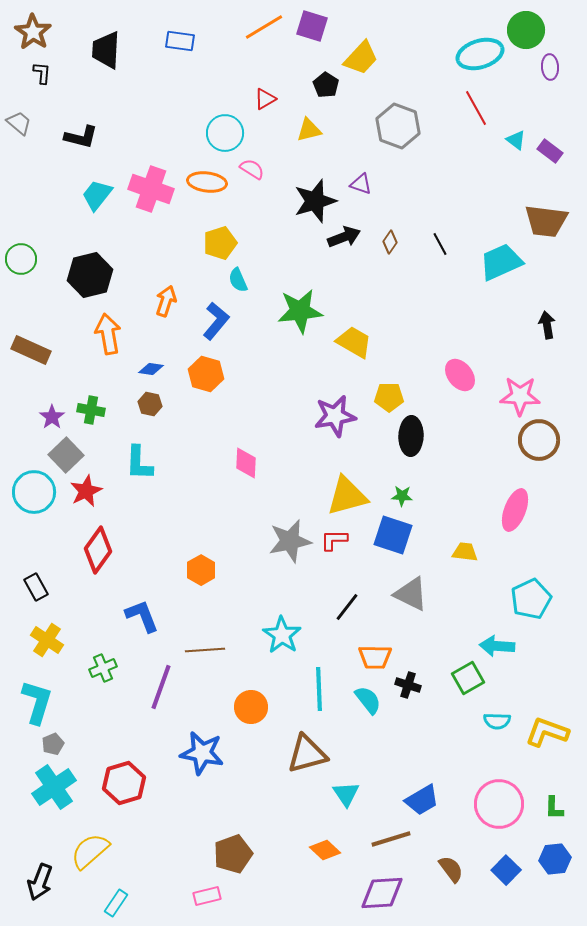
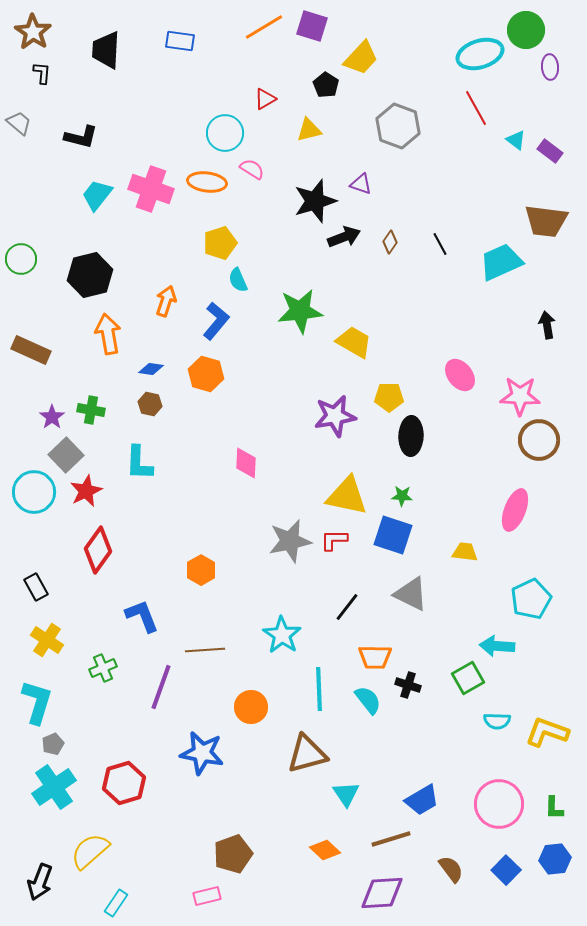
yellow triangle at (347, 496): rotated 27 degrees clockwise
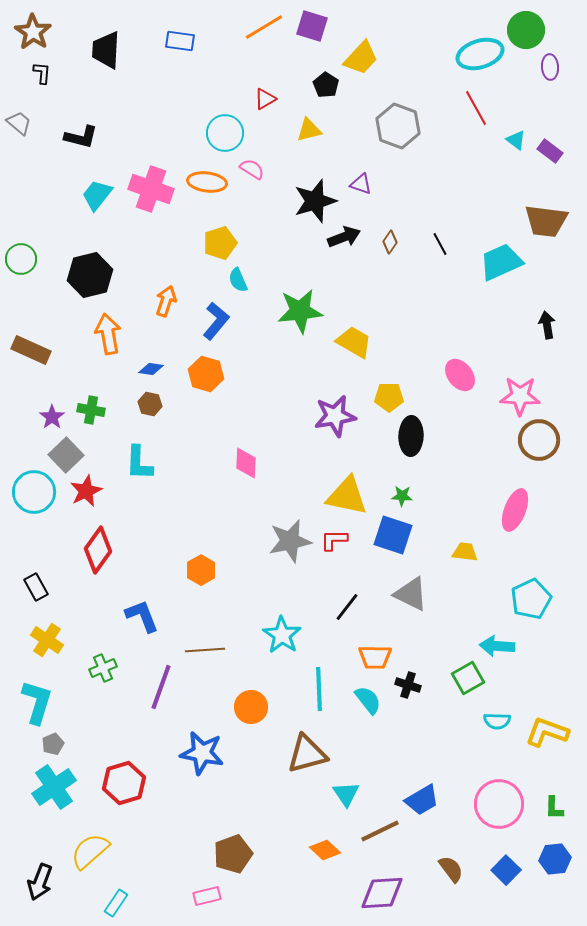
brown line at (391, 839): moved 11 px left, 8 px up; rotated 9 degrees counterclockwise
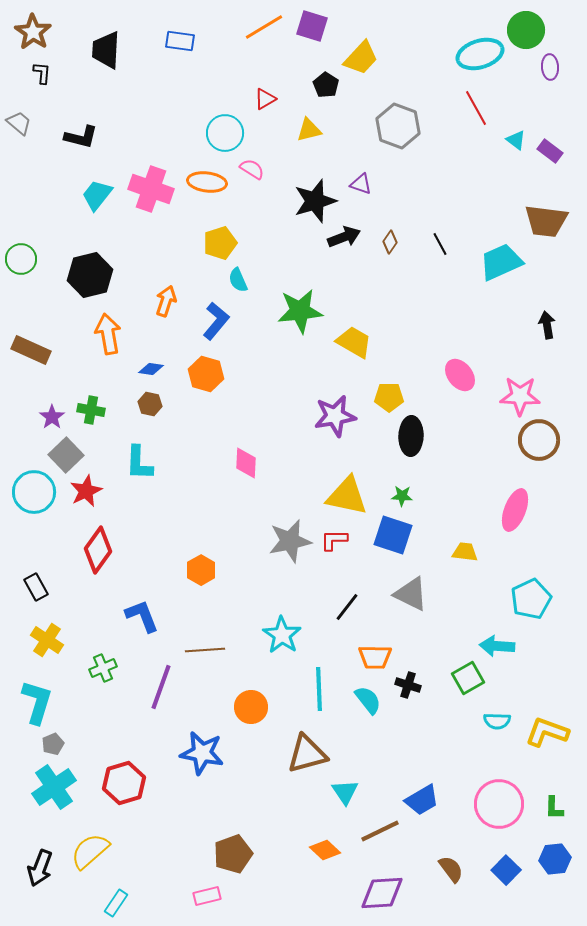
cyan triangle at (346, 794): moved 1 px left, 2 px up
black arrow at (40, 882): moved 14 px up
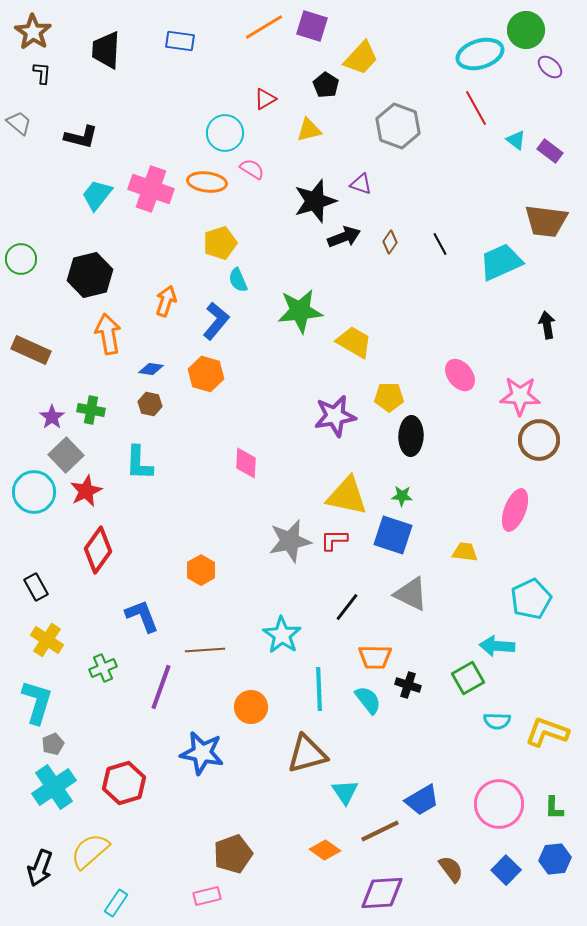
purple ellipse at (550, 67): rotated 45 degrees counterclockwise
orange diamond at (325, 850): rotated 8 degrees counterclockwise
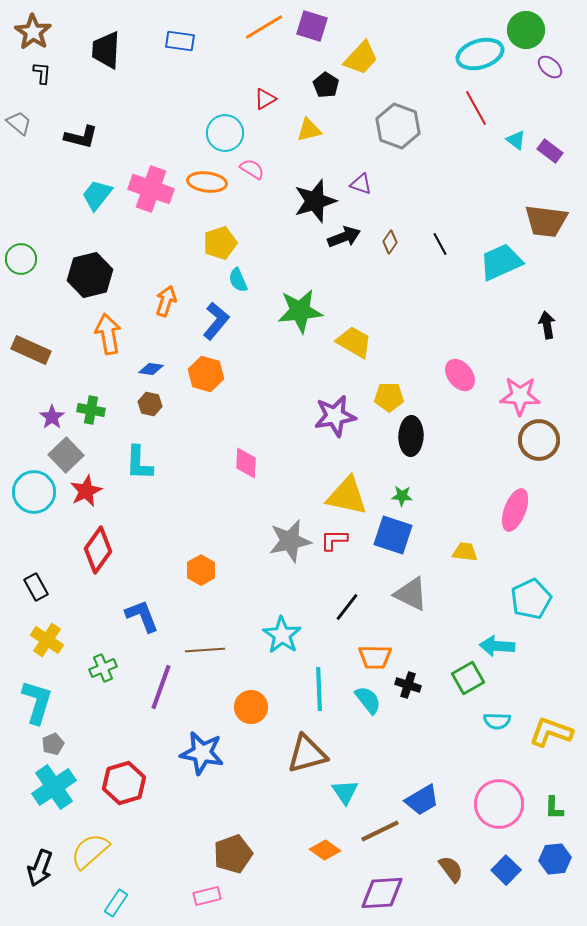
yellow L-shape at (547, 732): moved 4 px right
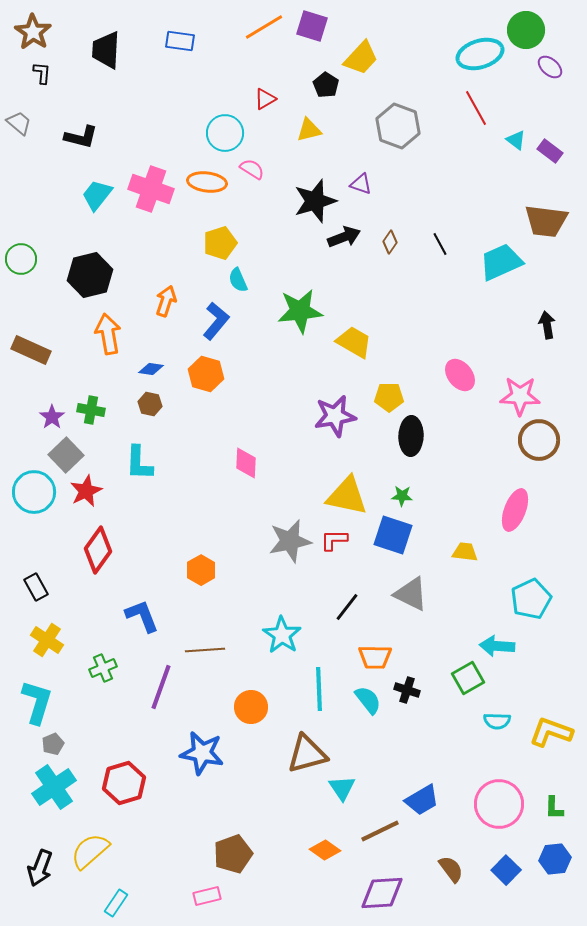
black cross at (408, 685): moved 1 px left, 5 px down
cyan triangle at (345, 792): moved 3 px left, 4 px up
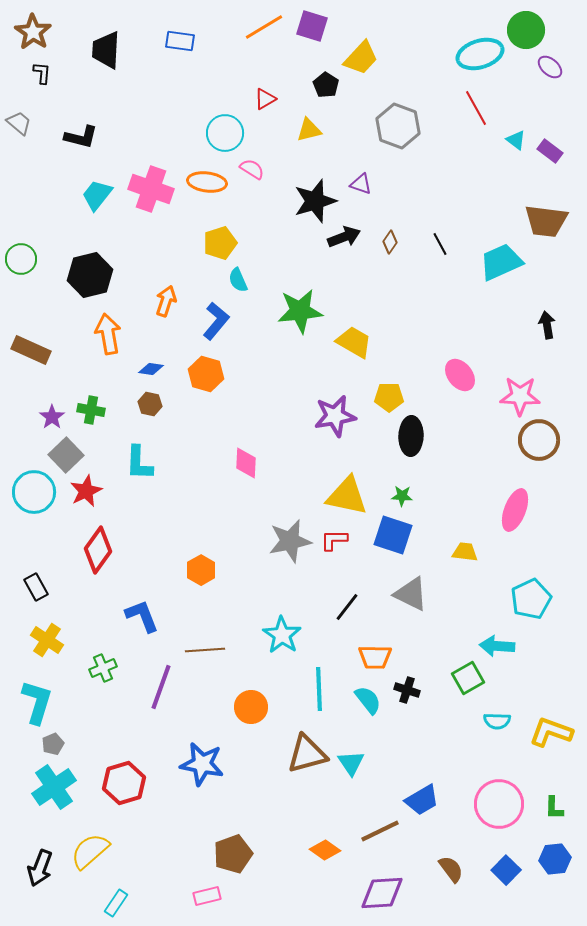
blue star at (202, 753): moved 11 px down
cyan triangle at (342, 788): moved 9 px right, 25 px up
